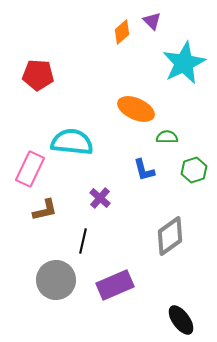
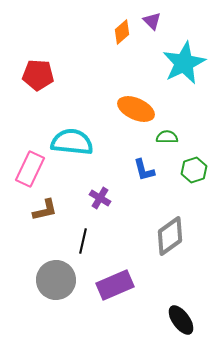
purple cross: rotated 10 degrees counterclockwise
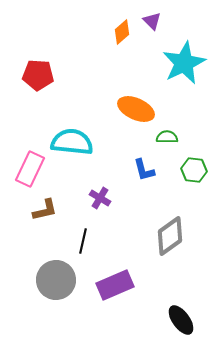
green hexagon: rotated 25 degrees clockwise
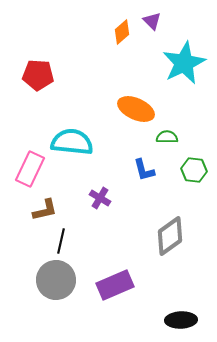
black line: moved 22 px left
black ellipse: rotated 56 degrees counterclockwise
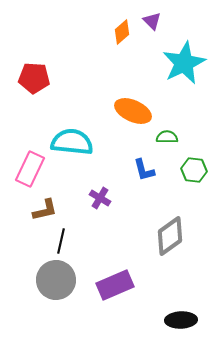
red pentagon: moved 4 px left, 3 px down
orange ellipse: moved 3 px left, 2 px down
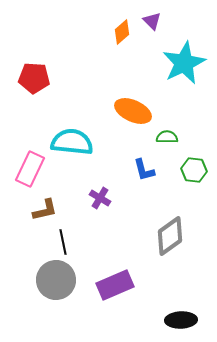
black line: moved 2 px right, 1 px down; rotated 25 degrees counterclockwise
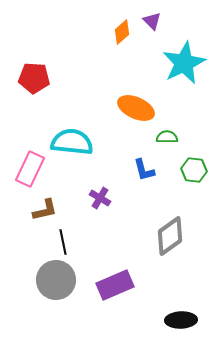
orange ellipse: moved 3 px right, 3 px up
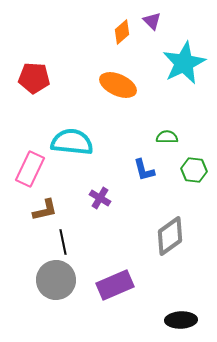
orange ellipse: moved 18 px left, 23 px up
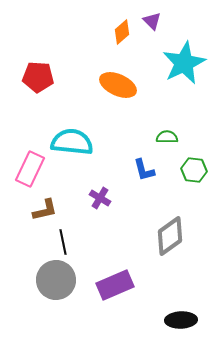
red pentagon: moved 4 px right, 1 px up
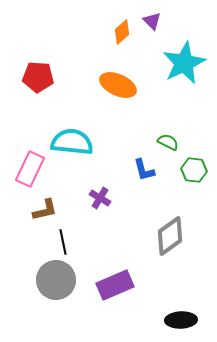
green semicircle: moved 1 px right, 5 px down; rotated 25 degrees clockwise
